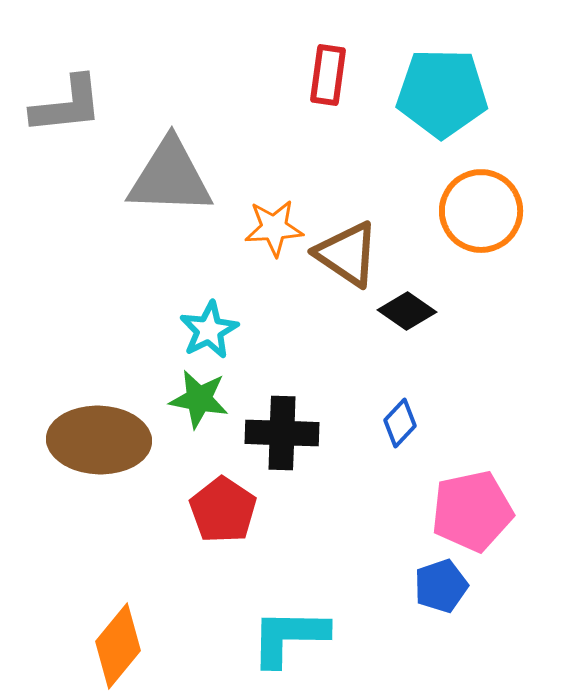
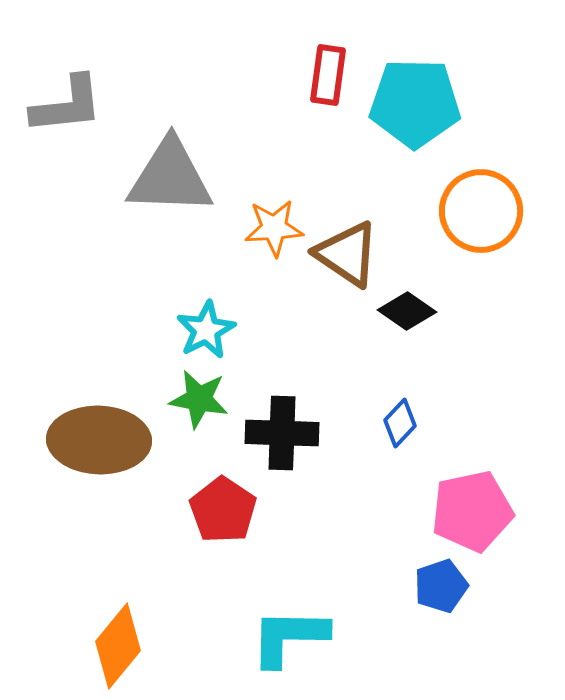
cyan pentagon: moved 27 px left, 10 px down
cyan star: moved 3 px left
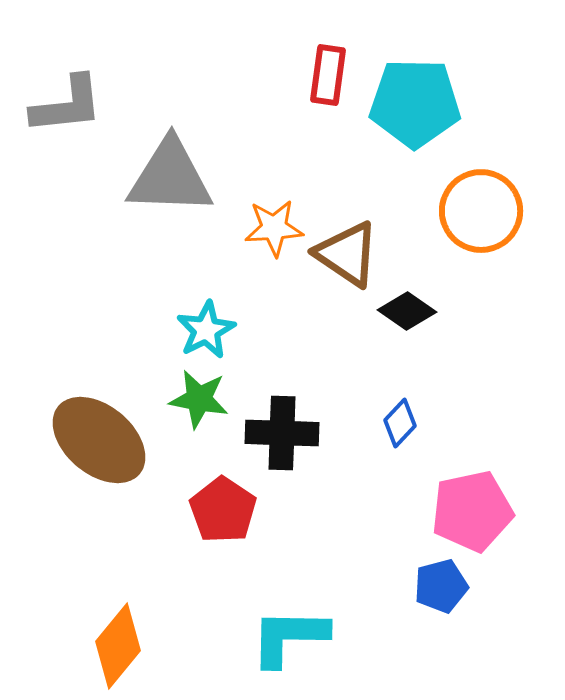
brown ellipse: rotated 38 degrees clockwise
blue pentagon: rotated 4 degrees clockwise
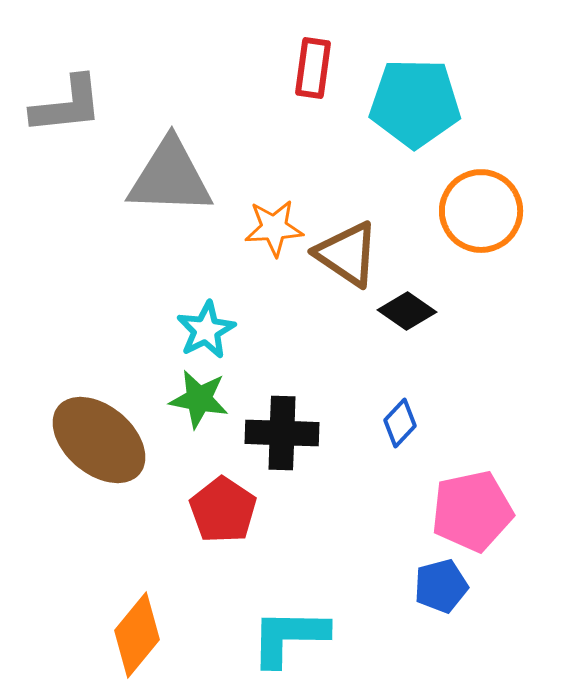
red rectangle: moved 15 px left, 7 px up
orange diamond: moved 19 px right, 11 px up
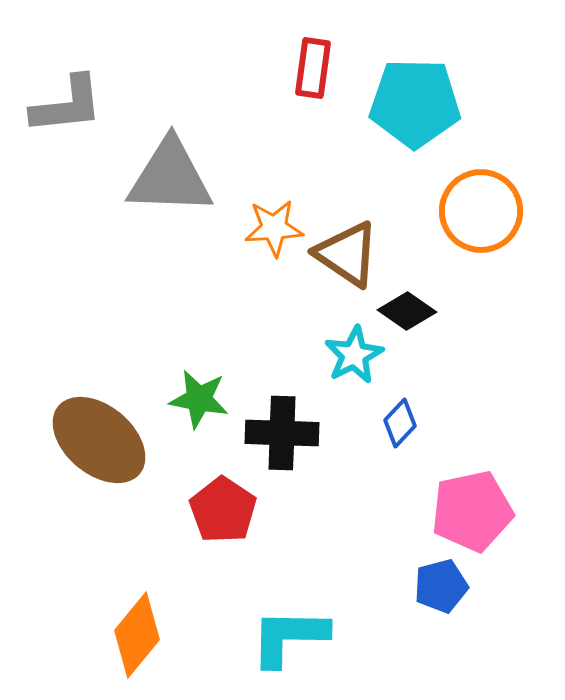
cyan star: moved 148 px right, 25 px down
